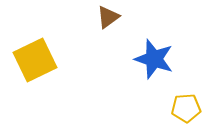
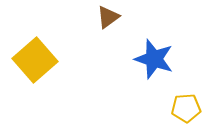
yellow square: rotated 15 degrees counterclockwise
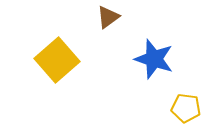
yellow square: moved 22 px right
yellow pentagon: rotated 12 degrees clockwise
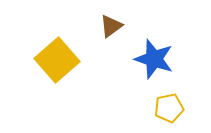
brown triangle: moved 3 px right, 9 px down
yellow pentagon: moved 17 px left; rotated 20 degrees counterclockwise
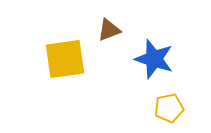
brown triangle: moved 2 px left, 4 px down; rotated 15 degrees clockwise
yellow square: moved 8 px right, 1 px up; rotated 33 degrees clockwise
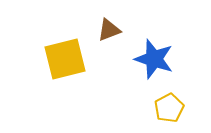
yellow square: rotated 6 degrees counterclockwise
yellow pentagon: rotated 16 degrees counterclockwise
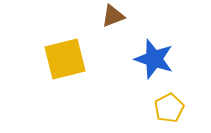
brown triangle: moved 4 px right, 14 px up
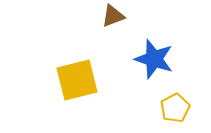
yellow square: moved 12 px right, 21 px down
yellow pentagon: moved 6 px right
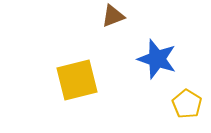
blue star: moved 3 px right
yellow pentagon: moved 12 px right, 4 px up; rotated 12 degrees counterclockwise
